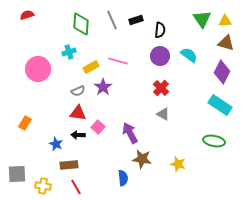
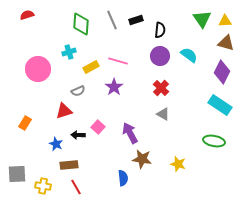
purple star: moved 11 px right
red triangle: moved 14 px left, 2 px up; rotated 24 degrees counterclockwise
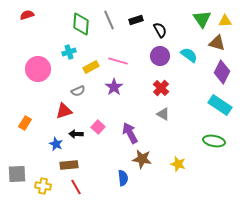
gray line: moved 3 px left
black semicircle: rotated 35 degrees counterclockwise
brown triangle: moved 9 px left
black arrow: moved 2 px left, 1 px up
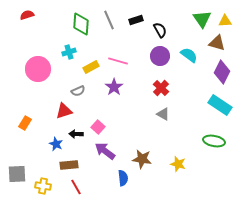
purple arrow: moved 25 px left, 18 px down; rotated 25 degrees counterclockwise
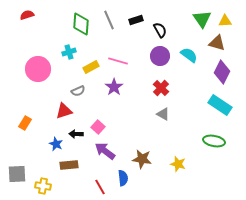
red line: moved 24 px right
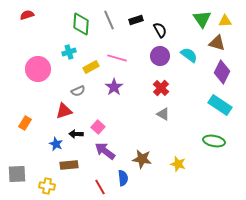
pink line: moved 1 px left, 3 px up
yellow cross: moved 4 px right
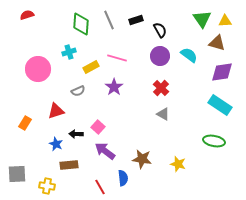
purple diamond: rotated 55 degrees clockwise
red triangle: moved 8 px left
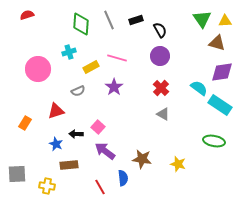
cyan semicircle: moved 10 px right, 33 px down
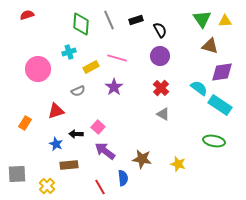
brown triangle: moved 7 px left, 3 px down
yellow cross: rotated 35 degrees clockwise
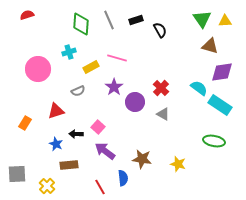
purple circle: moved 25 px left, 46 px down
